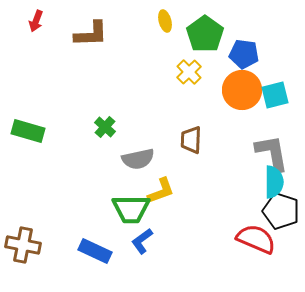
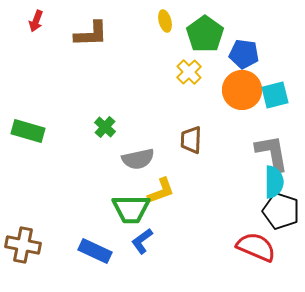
red semicircle: moved 8 px down
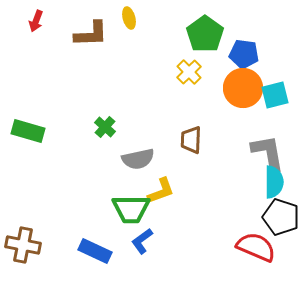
yellow ellipse: moved 36 px left, 3 px up
orange circle: moved 1 px right, 2 px up
gray L-shape: moved 4 px left
black pentagon: moved 6 px down
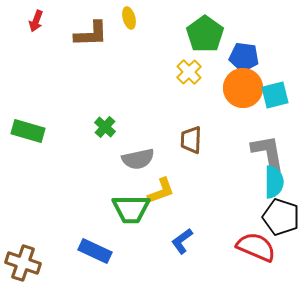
blue pentagon: moved 3 px down
blue L-shape: moved 40 px right
brown cross: moved 18 px down; rotated 8 degrees clockwise
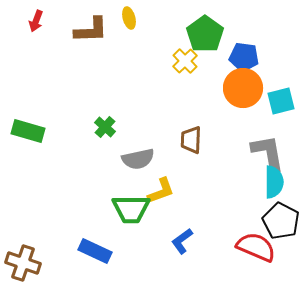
brown L-shape: moved 4 px up
yellow cross: moved 4 px left, 11 px up
cyan square: moved 6 px right, 6 px down
black pentagon: moved 4 px down; rotated 9 degrees clockwise
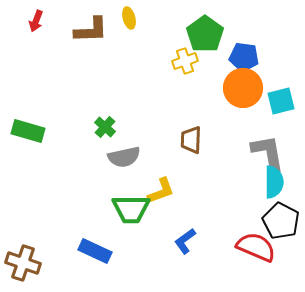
yellow cross: rotated 25 degrees clockwise
gray semicircle: moved 14 px left, 2 px up
blue L-shape: moved 3 px right
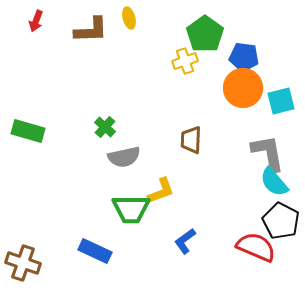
cyan semicircle: rotated 140 degrees clockwise
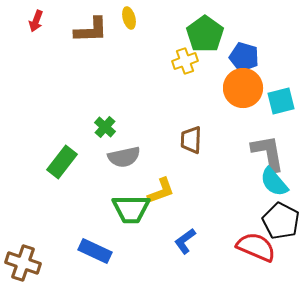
blue pentagon: rotated 8 degrees clockwise
green rectangle: moved 34 px right, 31 px down; rotated 68 degrees counterclockwise
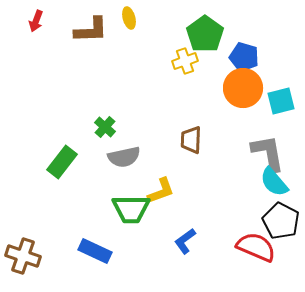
brown cross: moved 7 px up
